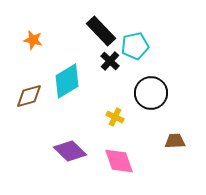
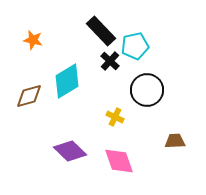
black circle: moved 4 px left, 3 px up
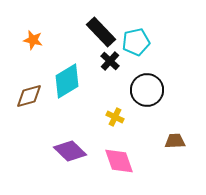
black rectangle: moved 1 px down
cyan pentagon: moved 1 px right, 4 px up
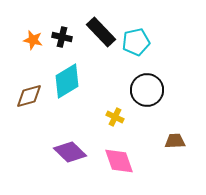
black cross: moved 48 px left, 24 px up; rotated 30 degrees counterclockwise
purple diamond: moved 1 px down
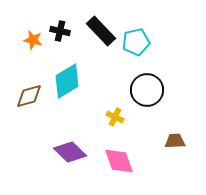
black rectangle: moved 1 px up
black cross: moved 2 px left, 6 px up
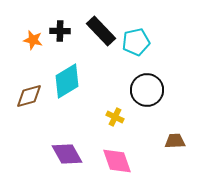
black cross: rotated 12 degrees counterclockwise
purple diamond: moved 3 px left, 2 px down; rotated 16 degrees clockwise
pink diamond: moved 2 px left
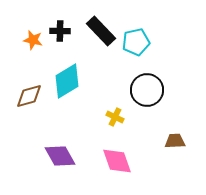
purple diamond: moved 7 px left, 2 px down
